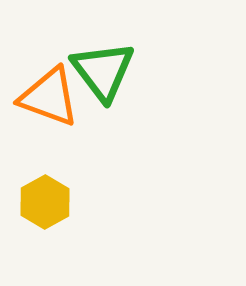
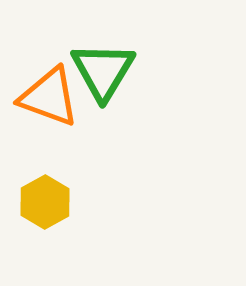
green triangle: rotated 8 degrees clockwise
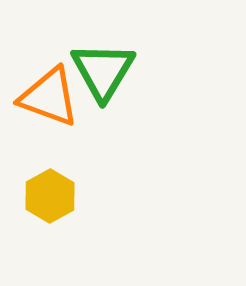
yellow hexagon: moved 5 px right, 6 px up
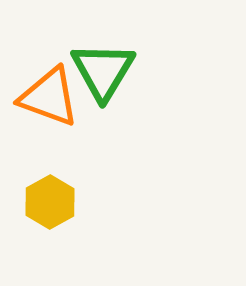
yellow hexagon: moved 6 px down
